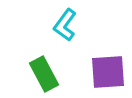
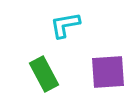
cyan L-shape: rotated 44 degrees clockwise
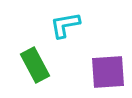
green rectangle: moved 9 px left, 9 px up
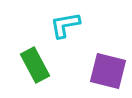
purple square: moved 1 px up; rotated 18 degrees clockwise
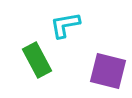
green rectangle: moved 2 px right, 5 px up
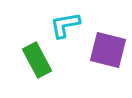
purple square: moved 21 px up
